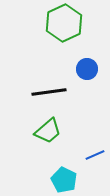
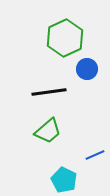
green hexagon: moved 1 px right, 15 px down
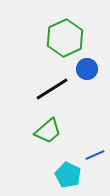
black line: moved 3 px right, 3 px up; rotated 24 degrees counterclockwise
cyan pentagon: moved 4 px right, 5 px up
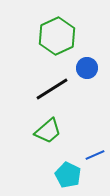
green hexagon: moved 8 px left, 2 px up
blue circle: moved 1 px up
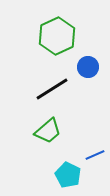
blue circle: moved 1 px right, 1 px up
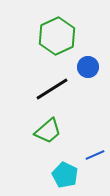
cyan pentagon: moved 3 px left
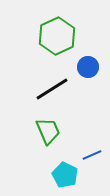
green trapezoid: rotated 72 degrees counterclockwise
blue line: moved 3 px left
